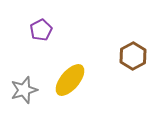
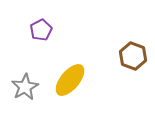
brown hexagon: rotated 12 degrees counterclockwise
gray star: moved 1 px right, 3 px up; rotated 12 degrees counterclockwise
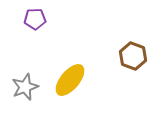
purple pentagon: moved 6 px left, 11 px up; rotated 25 degrees clockwise
gray star: rotated 8 degrees clockwise
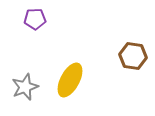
brown hexagon: rotated 12 degrees counterclockwise
yellow ellipse: rotated 12 degrees counterclockwise
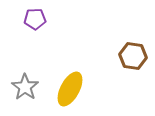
yellow ellipse: moved 9 px down
gray star: rotated 16 degrees counterclockwise
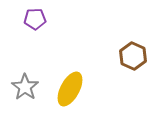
brown hexagon: rotated 16 degrees clockwise
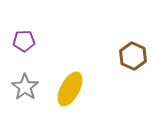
purple pentagon: moved 11 px left, 22 px down
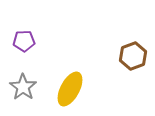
brown hexagon: rotated 16 degrees clockwise
gray star: moved 2 px left
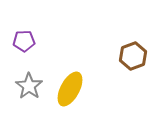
gray star: moved 6 px right, 1 px up
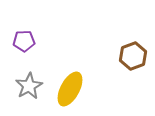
gray star: rotated 8 degrees clockwise
